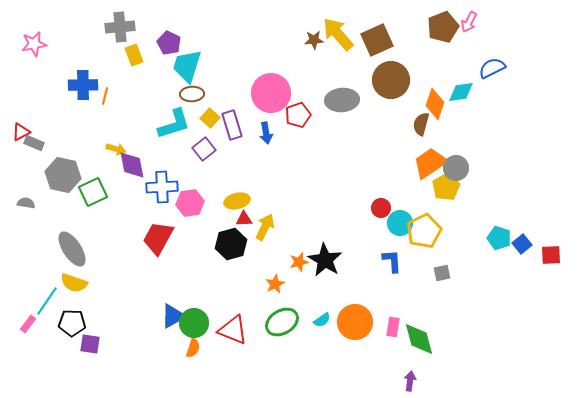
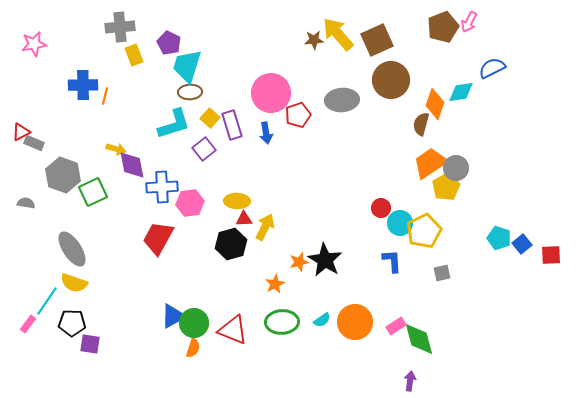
brown ellipse at (192, 94): moved 2 px left, 2 px up
gray hexagon at (63, 175): rotated 8 degrees clockwise
yellow ellipse at (237, 201): rotated 15 degrees clockwise
green ellipse at (282, 322): rotated 28 degrees clockwise
pink rectangle at (393, 327): moved 3 px right, 1 px up; rotated 48 degrees clockwise
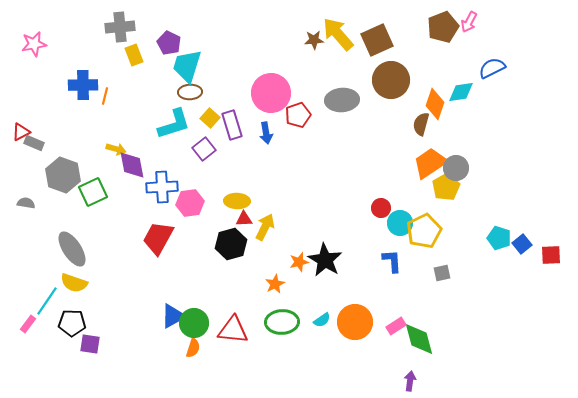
red triangle at (233, 330): rotated 16 degrees counterclockwise
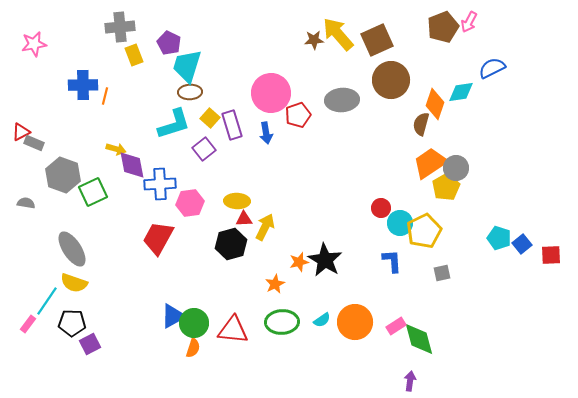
blue cross at (162, 187): moved 2 px left, 3 px up
purple square at (90, 344): rotated 35 degrees counterclockwise
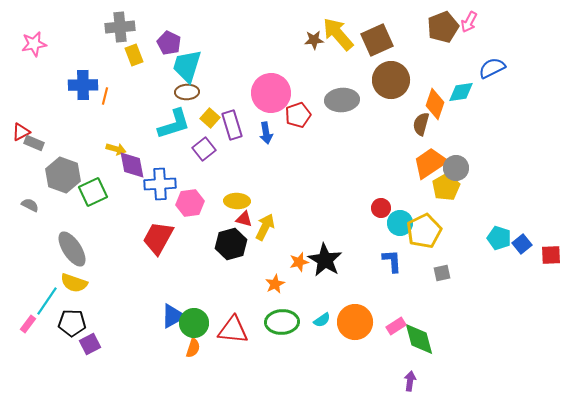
brown ellipse at (190, 92): moved 3 px left
gray semicircle at (26, 203): moved 4 px right, 2 px down; rotated 18 degrees clockwise
red triangle at (244, 219): rotated 18 degrees clockwise
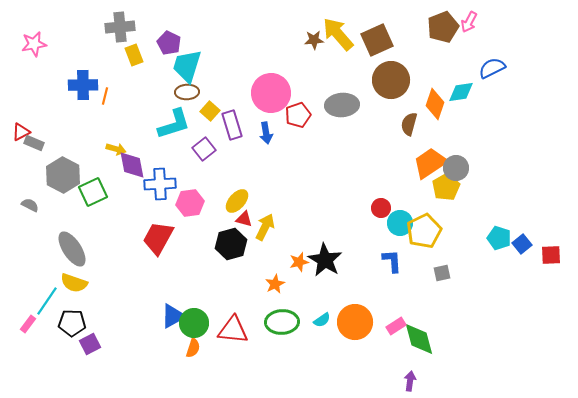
gray ellipse at (342, 100): moved 5 px down
yellow square at (210, 118): moved 7 px up
brown semicircle at (421, 124): moved 12 px left
gray hexagon at (63, 175): rotated 8 degrees clockwise
yellow ellipse at (237, 201): rotated 50 degrees counterclockwise
